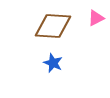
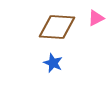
brown diamond: moved 4 px right, 1 px down
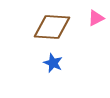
brown diamond: moved 5 px left
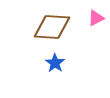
blue star: moved 2 px right; rotated 12 degrees clockwise
